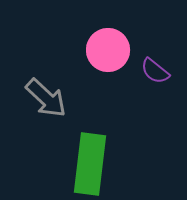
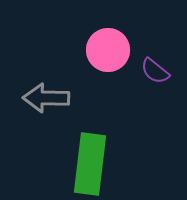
gray arrow: rotated 138 degrees clockwise
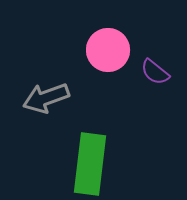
purple semicircle: moved 1 px down
gray arrow: rotated 21 degrees counterclockwise
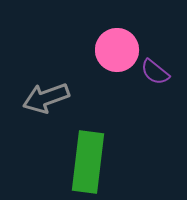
pink circle: moved 9 px right
green rectangle: moved 2 px left, 2 px up
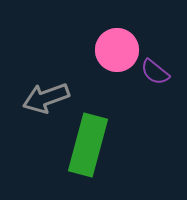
green rectangle: moved 17 px up; rotated 8 degrees clockwise
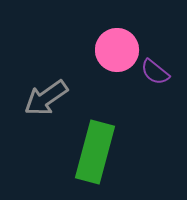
gray arrow: rotated 15 degrees counterclockwise
green rectangle: moved 7 px right, 7 px down
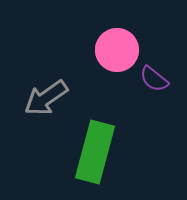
purple semicircle: moved 1 px left, 7 px down
